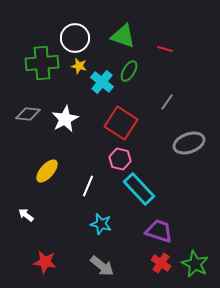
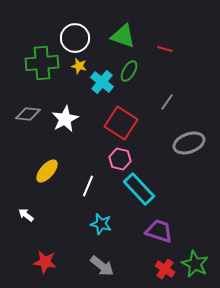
red cross: moved 4 px right, 6 px down
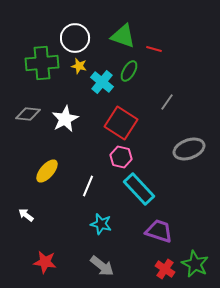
red line: moved 11 px left
gray ellipse: moved 6 px down
pink hexagon: moved 1 px right, 2 px up
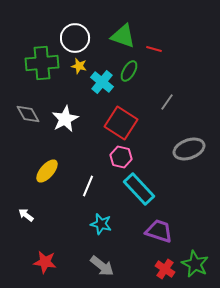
gray diamond: rotated 55 degrees clockwise
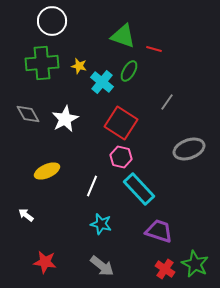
white circle: moved 23 px left, 17 px up
yellow ellipse: rotated 25 degrees clockwise
white line: moved 4 px right
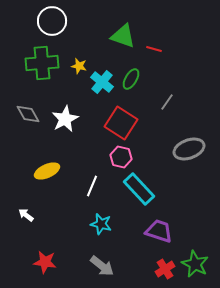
green ellipse: moved 2 px right, 8 px down
red cross: rotated 24 degrees clockwise
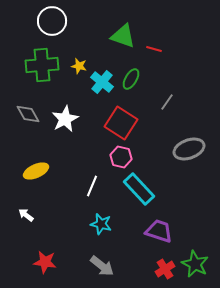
green cross: moved 2 px down
yellow ellipse: moved 11 px left
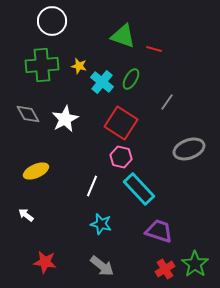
green star: rotated 8 degrees clockwise
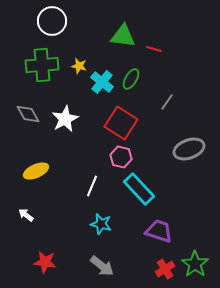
green triangle: rotated 12 degrees counterclockwise
